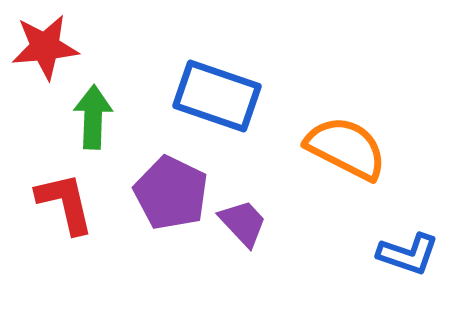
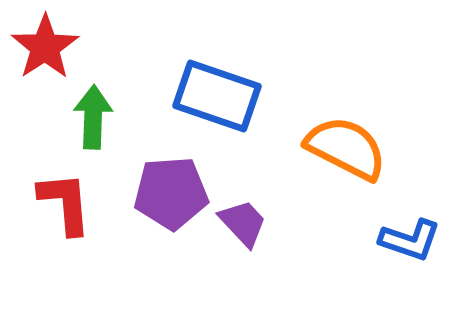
red star: rotated 28 degrees counterclockwise
purple pentagon: rotated 30 degrees counterclockwise
red L-shape: rotated 8 degrees clockwise
blue L-shape: moved 2 px right, 14 px up
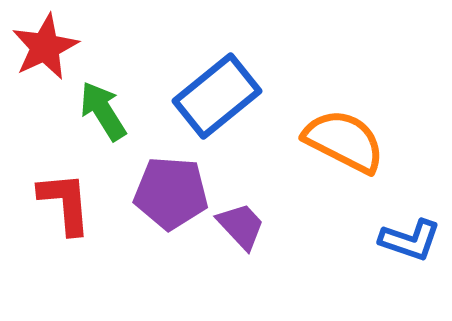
red star: rotated 8 degrees clockwise
blue rectangle: rotated 58 degrees counterclockwise
green arrow: moved 10 px right, 6 px up; rotated 34 degrees counterclockwise
orange semicircle: moved 2 px left, 7 px up
purple pentagon: rotated 8 degrees clockwise
purple trapezoid: moved 2 px left, 3 px down
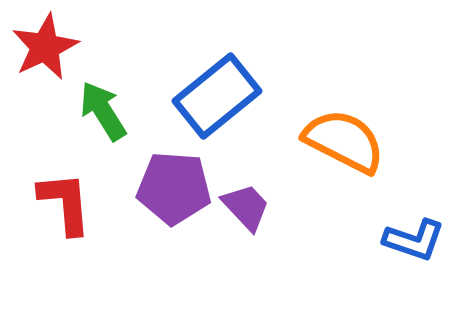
purple pentagon: moved 3 px right, 5 px up
purple trapezoid: moved 5 px right, 19 px up
blue L-shape: moved 4 px right
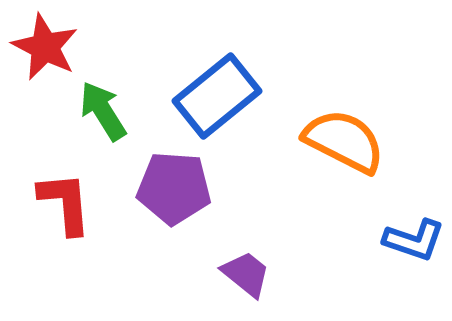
red star: rotated 20 degrees counterclockwise
purple trapezoid: moved 67 px down; rotated 8 degrees counterclockwise
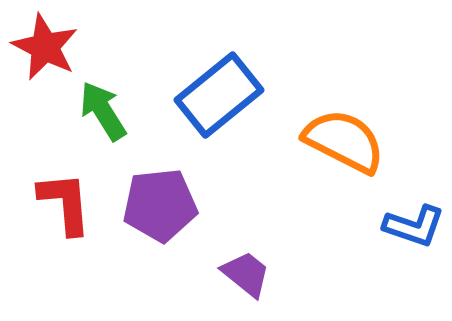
blue rectangle: moved 2 px right, 1 px up
purple pentagon: moved 14 px left, 17 px down; rotated 10 degrees counterclockwise
blue L-shape: moved 14 px up
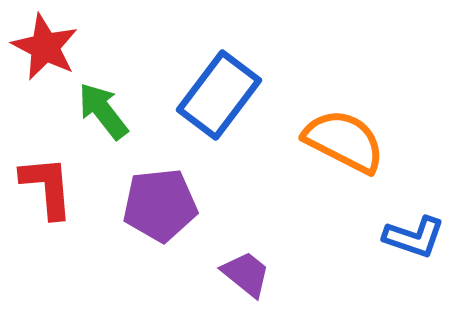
blue rectangle: rotated 14 degrees counterclockwise
green arrow: rotated 6 degrees counterclockwise
red L-shape: moved 18 px left, 16 px up
blue L-shape: moved 11 px down
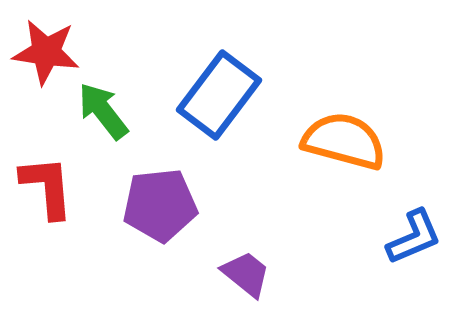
red star: moved 1 px right, 5 px down; rotated 18 degrees counterclockwise
orange semicircle: rotated 12 degrees counterclockwise
blue L-shape: rotated 42 degrees counterclockwise
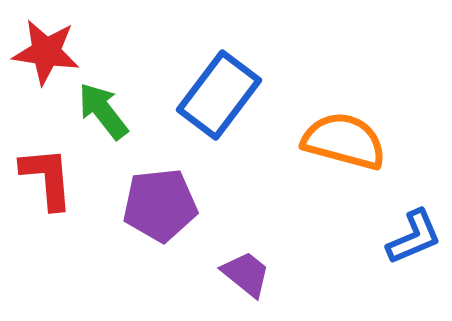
red L-shape: moved 9 px up
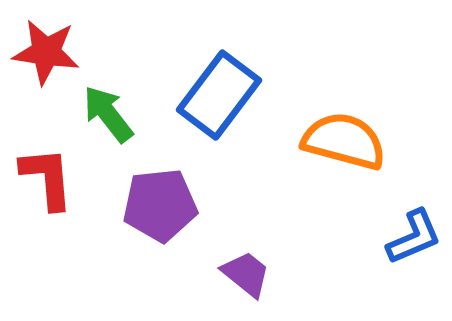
green arrow: moved 5 px right, 3 px down
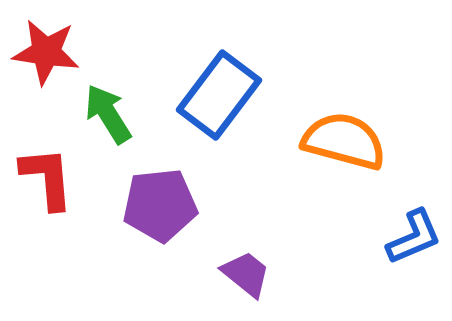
green arrow: rotated 6 degrees clockwise
